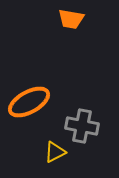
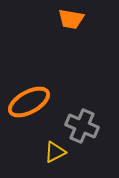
gray cross: rotated 12 degrees clockwise
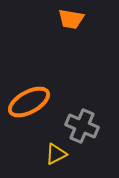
yellow triangle: moved 1 px right, 2 px down
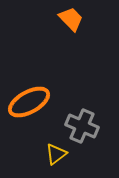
orange trapezoid: rotated 144 degrees counterclockwise
yellow triangle: rotated 10 degrees counterclockwise
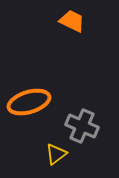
orange trapezoid: moved 1 px right, 2 px down; rotated 20 degrees counterclockwise
orange ellipse: rotated 12 degrees clockwise
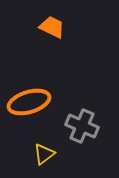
orange trapezoid: moved 20 px left, 6 px down
yellow triangle: moved 12 px left
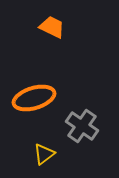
orange ellipse: moved 5 px right, 4 px up
gray cross: rotated 12 degrees clockwise
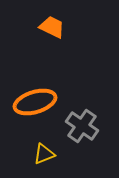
orange ellipse: moved 1 px right, 4 px down
yellow triangle: rotated 15 degrees clockwise
